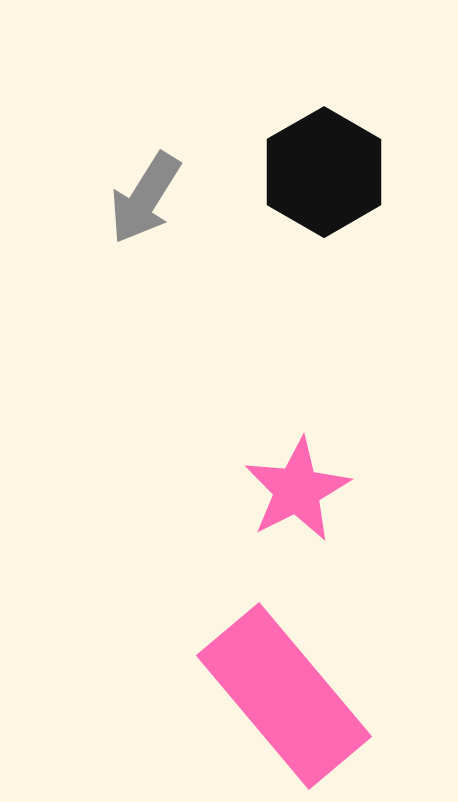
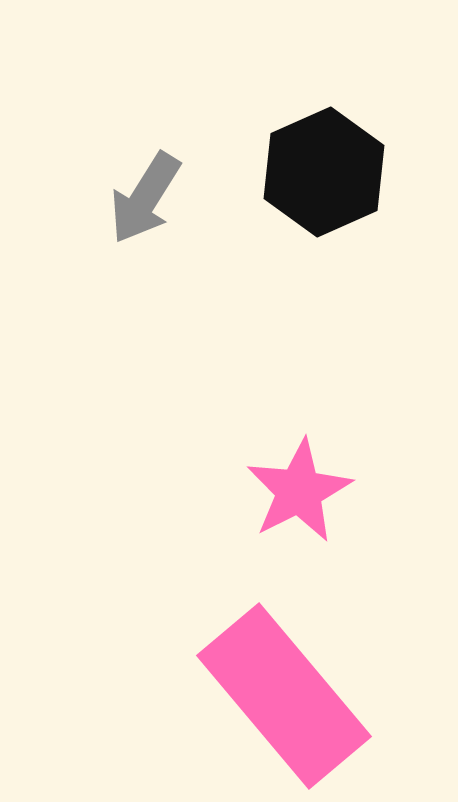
black hexagon: rotated 6 degrees clockwise
pink star: moved 2 px right, 1 px down
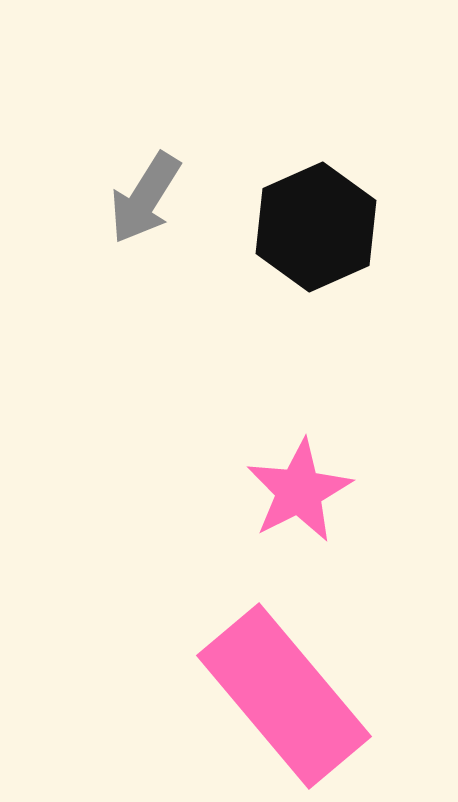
black hexagon: moved 8 px left, 55 px down
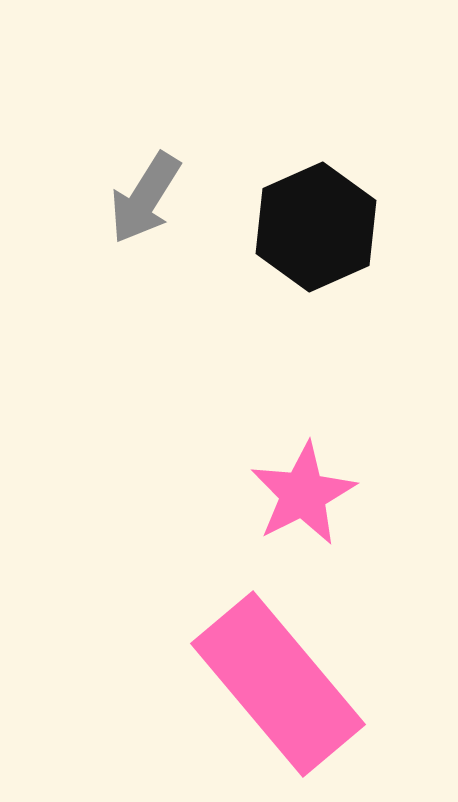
pink star: moved 4 px right, 3 px down
pink rectangle: moved 6 px left, 12 px up
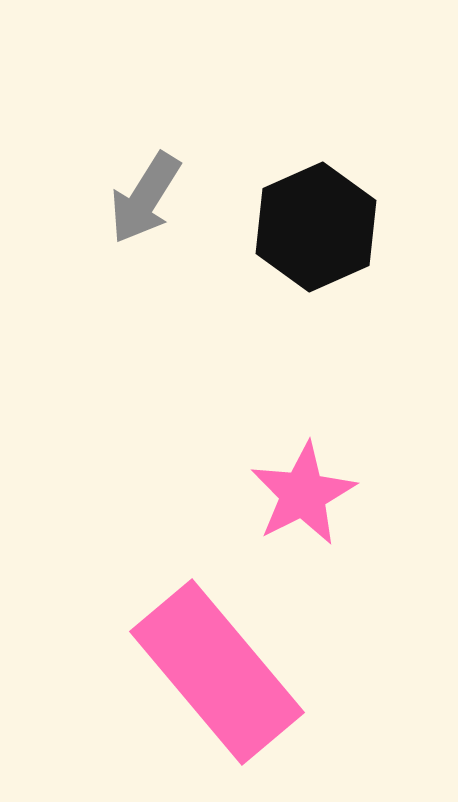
pink rectangle: moved 61 px left, 12 px up
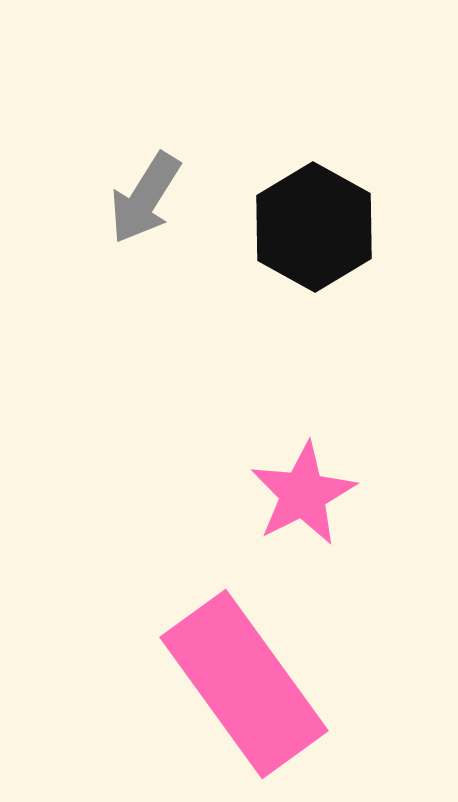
black hexagon: moved 2 px left; rotated 7 degrees counterclockwise
pink rectangle: moved 27 px right, 12 px down; rotated 4 degrees clockwise
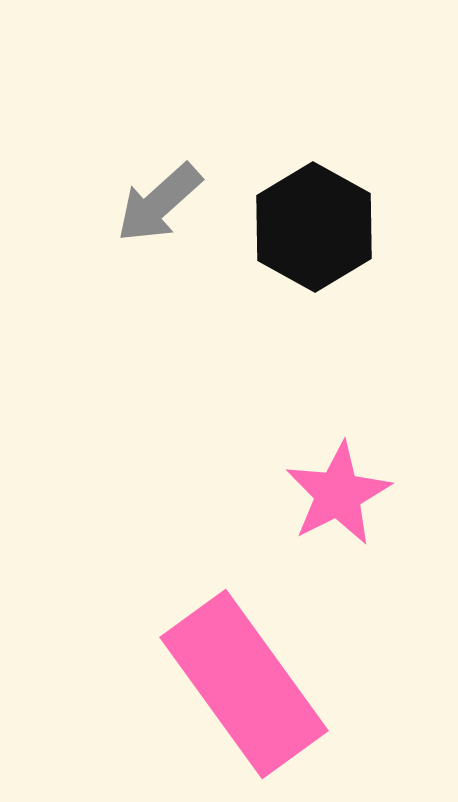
gray arrow: moved 14 px right, 5 px down; rotated 16 degrees clockwise
pink star: moved 35 px right
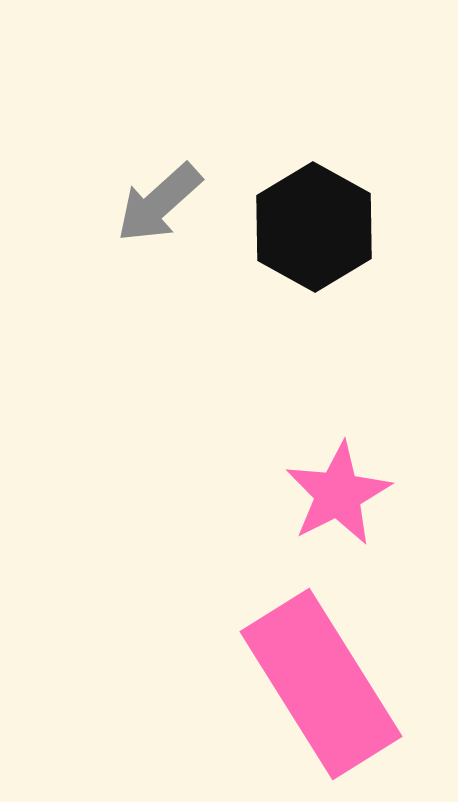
pink rectangle: moved 77 px right; rotated 4 degrees clockwise
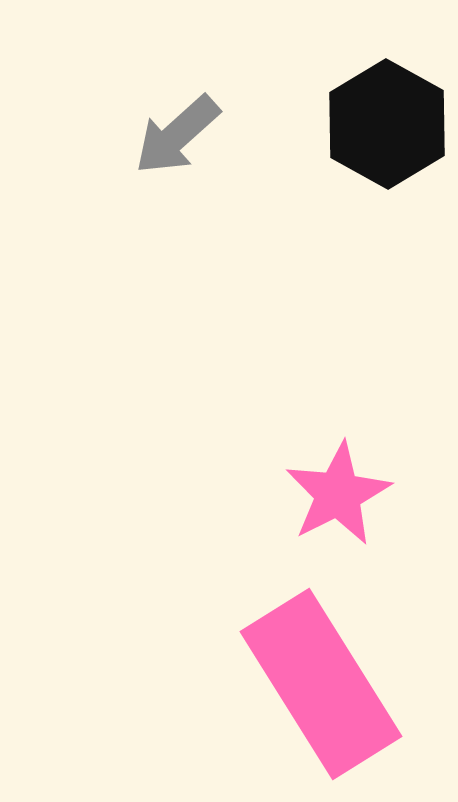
gray arrow: moved 18 px right, 68 px up
black hexagon: moved 73 px right, 103 px up
